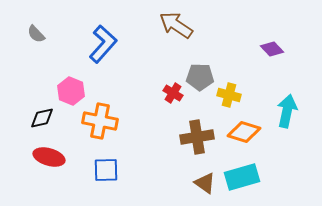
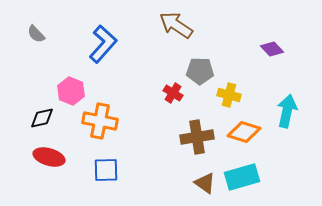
gray pentagon: moved 6 px up
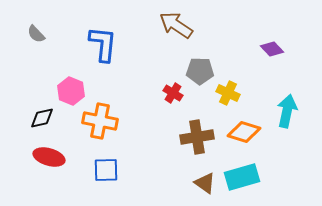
blue L-shape: rotated 36 degrees counterclockwise
yellow cross: moved 1 px left, 2 px up; rotated 10 degrees clockwise
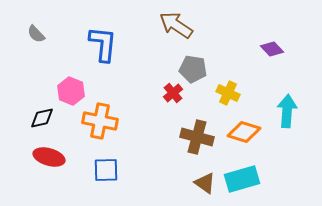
gray pentagon: moved 7 px left, 2 px up; rotated 8 degrees clockwise
red cross: rotated 18 degrees clockwise
cyan arrow: rotated 8 degrees counterclockwise
brown cross: rotated 24 degrees clockwise
cyan rectangle: moved 2 px down
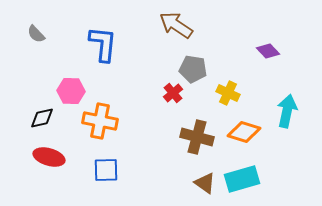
purple diamond: moved 4 px left, 2 px down
pink hexagon: rotated 20 degrees counterclockwise
cyan arrow: rotated 8 degrees clockwise
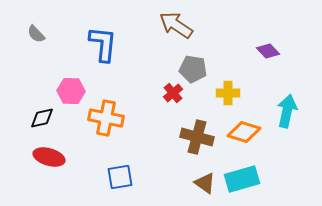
yellow cross: rotated 25 degrees counterclockwise
orange cross: moved 6 px right, 3 px up
blue square: moved 14 px right, 7 px down; rotated 8 degrees counterclockwise
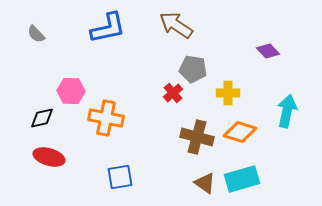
blue L-shape: moved 5 px right, 16 px up; rotated 72 degrees clockwise
orange diamond: moved 4 px left
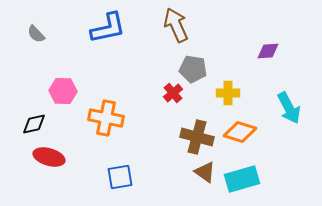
brown arrow: rotated 32 degrees clockwise
purple diamond: rotated 50 degrees counterclockwise
pink hexagon: moved 8 px left
cyan arrow: moved 2 px right, 3 px up; rotated 140 degrees clockwise
black diamond: moved 8 px left, 6 px down
brown triangle: moved 11 px up
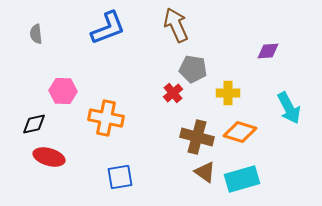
blue L-shape: rotated 9 degrees counterclockwise
gray semicircle: rotated 36 degrees clockwise
